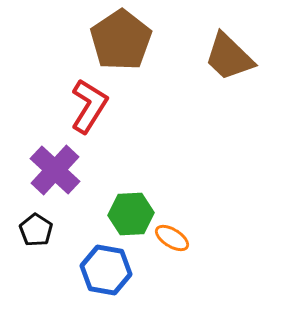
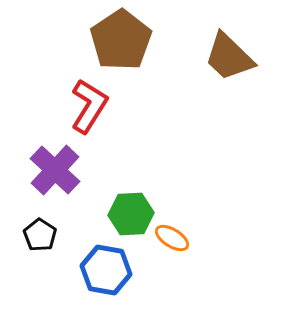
black pentagon: moved 4 px right, 5 px down
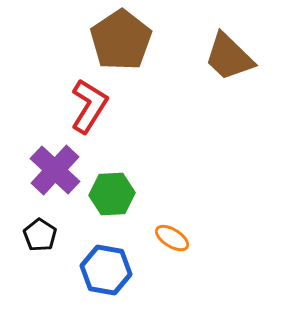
green hexagon: moved 19 px left, 20 px up
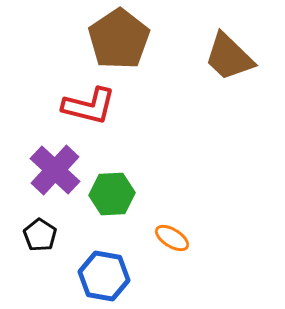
brown pentagon: moved 2 px left, 1 px up
red L-shape: rotated 72 degrees clockwise
blue hexagon: moved 2 px left, 6 px down
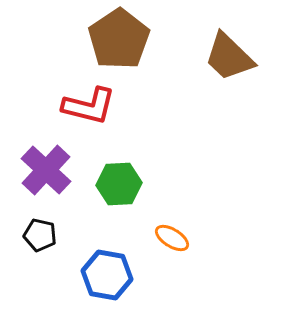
purple cross: moved 9 px left
green hexagon: moved 7 px right, 10 px up
black pentagon: rotated 20 degrees counterclockwise
blue hexagon: moved 3 px right, 1 px up
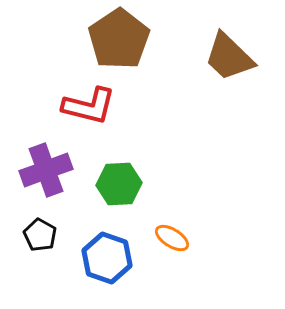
purple cross: rotated 27 degrees clockwise
black pentagon: rotated 16 degrees clockwise
blue hexagon: moved 17 px up; rotated 9 degrees clockwise
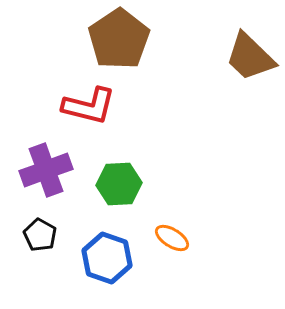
brown trapezoid: moved 21 px right
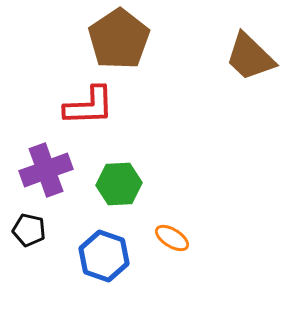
red L-shape: rotated 16 degrees counterclockwise
black pentagon: moved 11 px left, 5 px up; rotated 16 degrees counterclockwise
blue hexagon: moved 3 px left, 2 px up
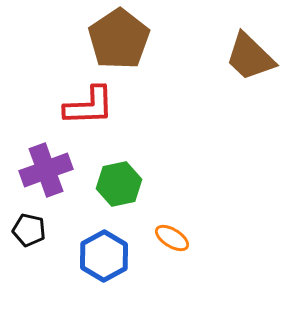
green hexagon: rotated 9 degrees counterclockwise
blue hexagon: rotated 12 degrees clockwise
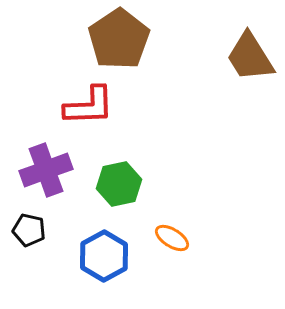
brown trapezoid: rotated 14 degrees clockwise
